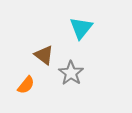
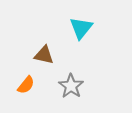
brown triangle: rotated 25 degrees counterclockwise
gray star: moved 13 px down
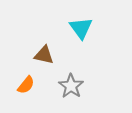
cyan triangle: rotated 15 degrees counterclockwise
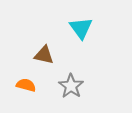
orange semicircle: rotated 114 degrees counterclockwise
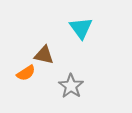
orange semicircle: moved 12 px up; rotated 132 degrees clockwise
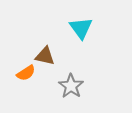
brown triangle: moved 1 px right, 1 px down
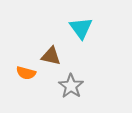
brown triangle: moved 6 px right
orange semicircle: rotated 48 degrees clockwise
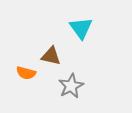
gray star: rotated 10 degrees clockwise
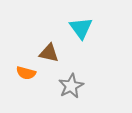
brown triangle: moved 2 px left, 3 px up
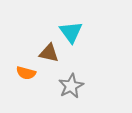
cyan triangle: moved 10 px left, 4 px down
